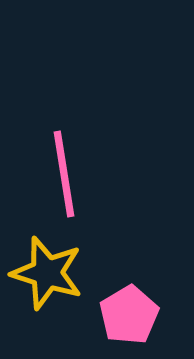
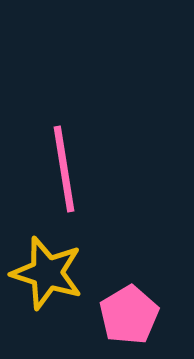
pink line: moved 5 px up
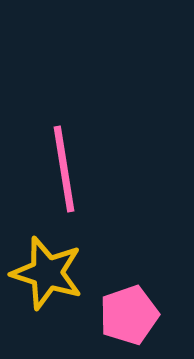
pink pentagon: rotated 12 degrees clockwise
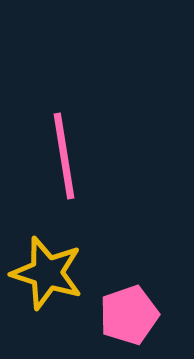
pink line: moved 13 px up
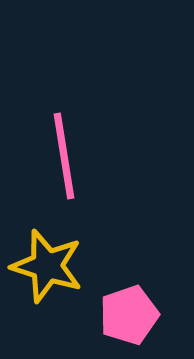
yellow star: moved 7 px up
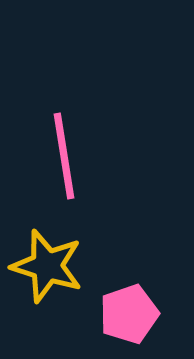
pink pentagon: moved 1 px up
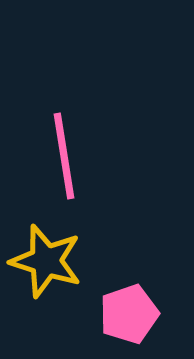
yellow star: moved 1 px left, 5 px up
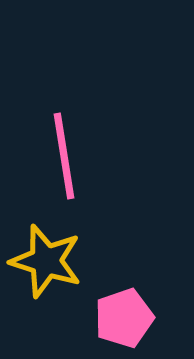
pink pentagon: moved 5 px left, 4 px down
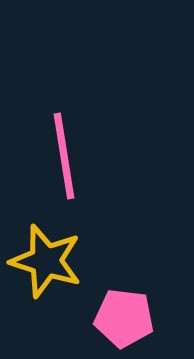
pink pentagon: rotated 26 degrees clockwise
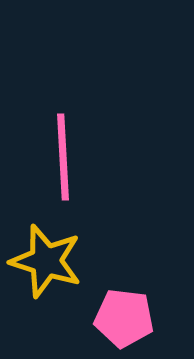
pink line: moved 1 px left, 1 px down; rotated 6 degrees clockwise
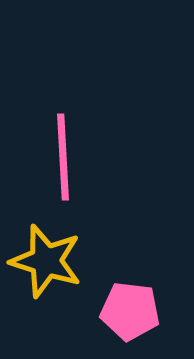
pink pentagon: moved 6 px right, 7 px up
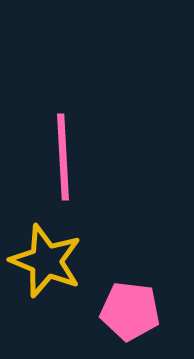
yellow star: rotated 4 degrees clockwise
